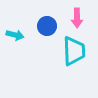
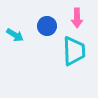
cyan arrow: rotated 18 degrees clockwise
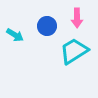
cyan trapezoid: rotated 120 degrees counterclockwise
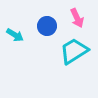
pink arrow: rotated 24 degrees counterclockwise
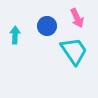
cyan arrow: rotated 120 degrees counterclockwise
cyan trapezoid: rotated 88 degrees clockwise
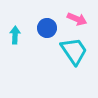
pink arrow: moved 1 px down; rotated 42 degrees counterclockwise
blue circle: moved 2 px down
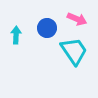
cyan arrow: moved 1 px right
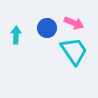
pink arrow: moved 3 px left, 4 px down
